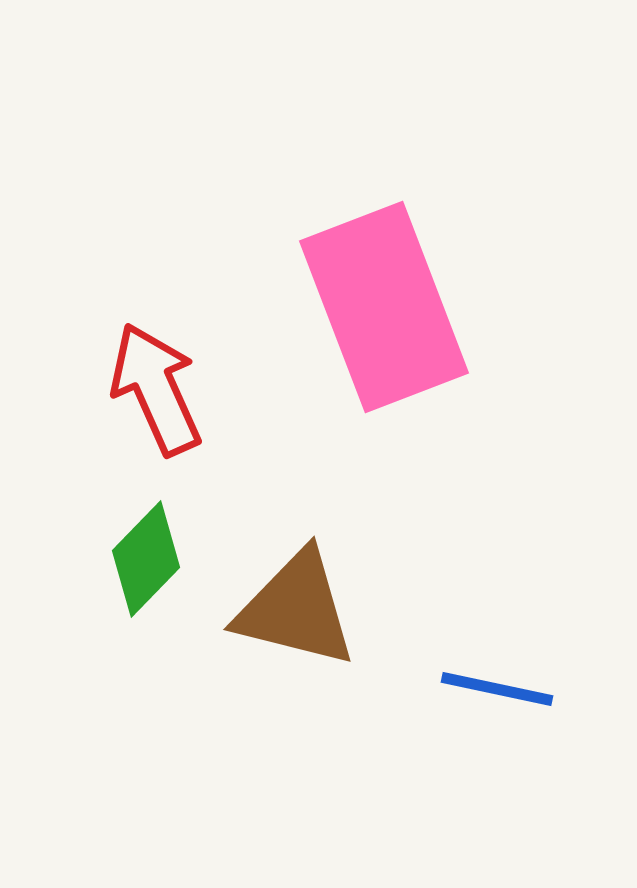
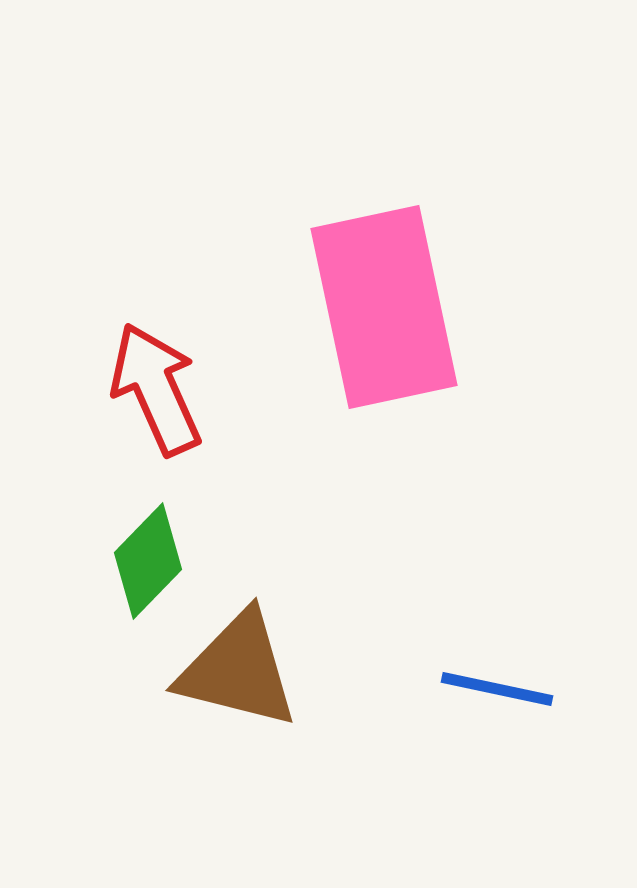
pink rectangle: rotated 9 degrees clockwise
green diamond: moved 2 px right, 2 px down
brown triangle: moved 58 px left, 61 px down
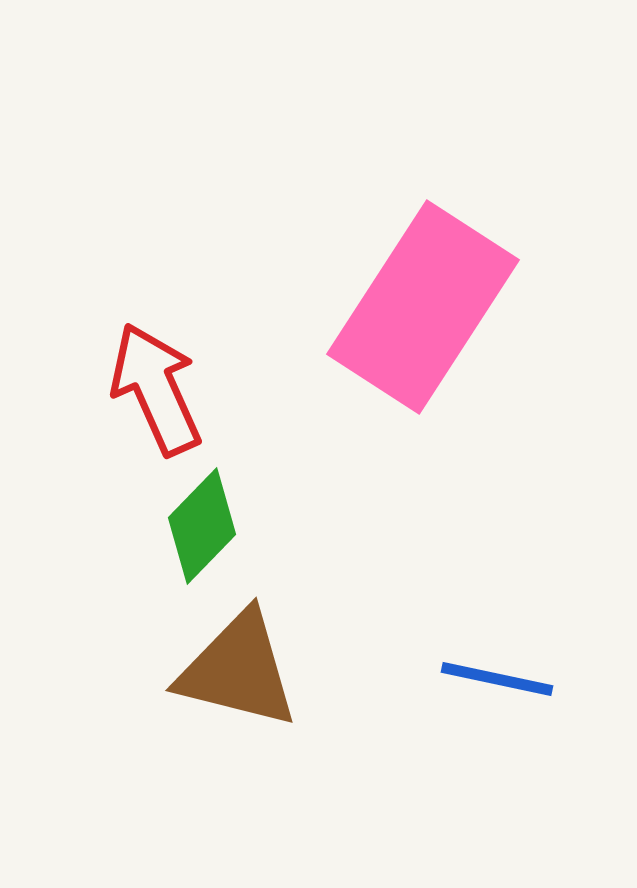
pink rectangle: moved 39 px right; rotated 45 degrees clockwise
green diamond: moved 54 px right, 35 px up
blue line: moved 10 px up
